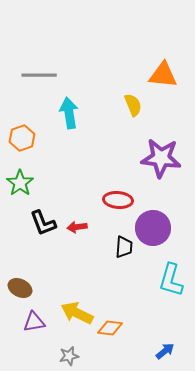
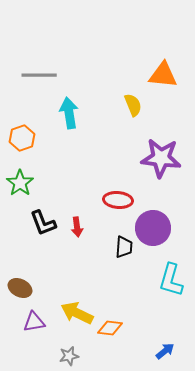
red arrow: rotated 90 degrees counterclockwise
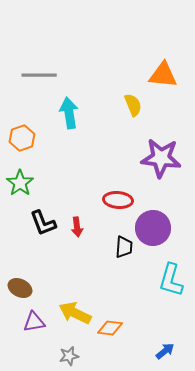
yellow arrow: moved 2 px left
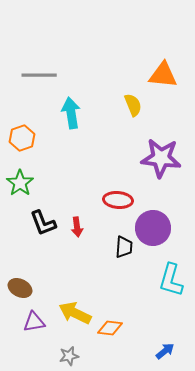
cyan arrow: moved 2 px right
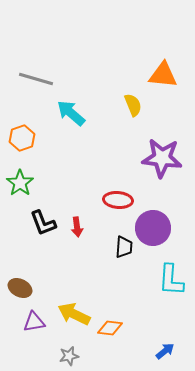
gray line: moved 3 px left, 4 px down; rotated 16 degrees clockwise
cyan arrow: rotated 40 degrees counterclockwise
purple star: moved 1 px right
cyan L-shape: rotated 12 degrees counterclockwise
yellow arrow: moved 1 px left, 1 px down
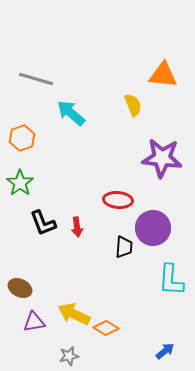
orange diamond: moved 4 px left; rotated 25 degrees clockwise
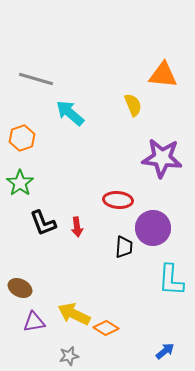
cyan arrow: moved 1 px left
